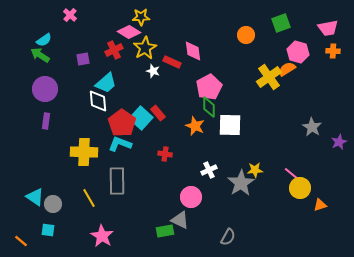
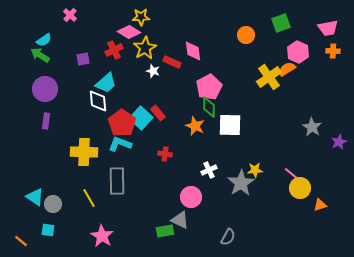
pink hexagon at (298, 52): rotated 10 degrees clockwise
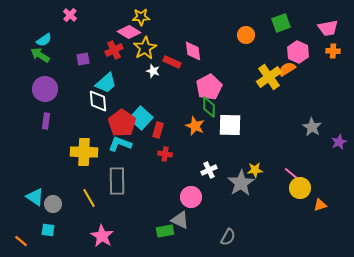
red rectangle at (158, 113): moved 17 px down; rotated 56 degrees clockwise
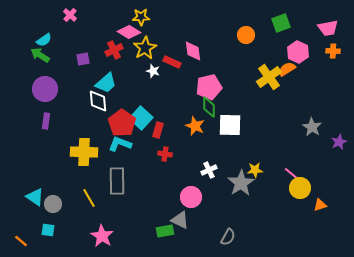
pink pentagon at (209, 87): rotated 15 degrees clockwise
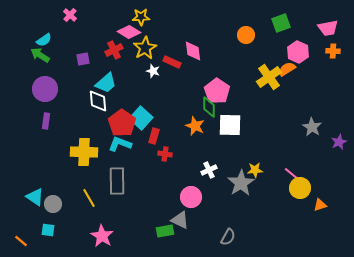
pink pentagon at (209, 87): moved 8 px right, 4 px down; rotated 25 degrees counterclockwise
red rectangle at (158, 130): moved 4 px left, 6 px down
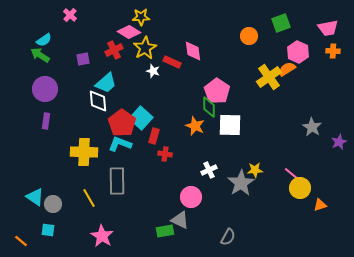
orange circle at (246, 35): moved 3 px right, 1 px down
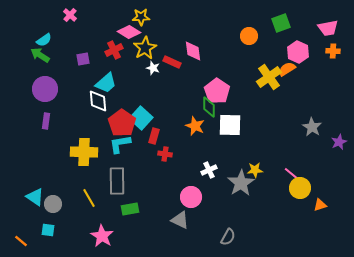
white star at (153, 71): moved 3 px up
cyan L-shape at (120, 144): rotated 30 degrees counterclockwise
green rectangle at (165, 231): moved 35 px left, 22 px up
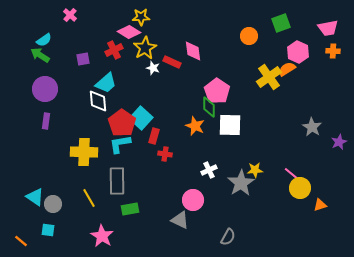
pink circle at (191, 197): moved 2 px right, 3 px down
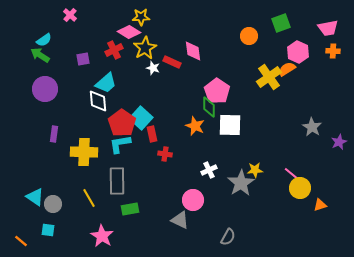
purple rectangle at (46, 121): moved 8 px right, 13 px down
red rectangle at (154, 136): moved 2 px left, 2 px up; rotated 28 degrees counterclockwise
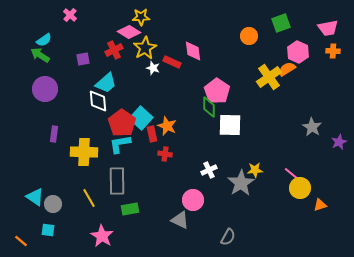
orange star at (195, 126): moved 28 px left
